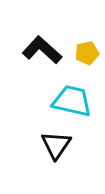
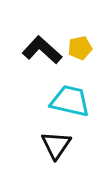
yellow pentagon: moved 7 px left, 5 px up
cyan trapezoid: moved 2 px left
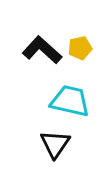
black triangle: moved 1 px left, 1 px up
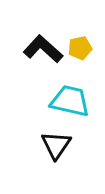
black L-shape: moved 1 px right, 1 px up
black triangle: moved 1 px right, 1 px down
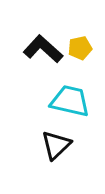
black triangle: rotated 12 degrees clockwise
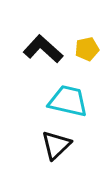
yellow pentagon: moved 7 px right, 1 px down
cyan trapezoid: moved 2 px left
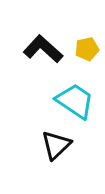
cyan trapezoid: moved 7 px right; rotated 21 degrees clockwise
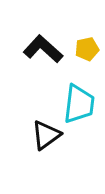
cyan trapezoid: moved 4 px right, 3 px down; rotated 63 degrees clockwise
black triangle: moved 10 px left, 10 px up; rotated 8 degrees clockwise
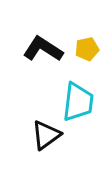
black L-shape: rotated 9 degrees counterclockwise
cyan trapezoid: moved 1 px left, 2 px up
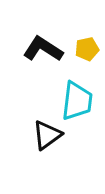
cyan trapezoid: moved 1 px left, 1 px up
black triangle: moved 1 px right
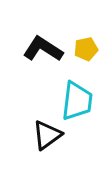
yellow pentagon: moved 1 px left
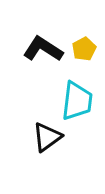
yellow pentagon: moved 2 px left; rotated 15 degrees counterclockwise
black triangle: moved 2 px down
